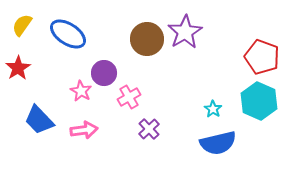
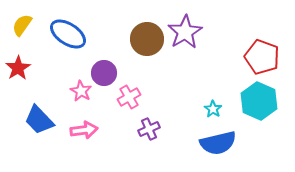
purple cross: rotated 20 degrees clockwise
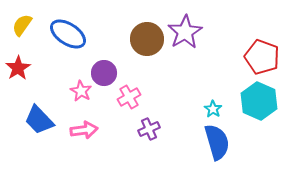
blue semicircle: moved 1 px left, 1 px up; rotated 93 degrees counterclockwise
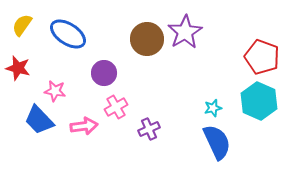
red star: rotated 25 degrees counterclockwise
pink star: moved 26 px left; rotated 20 degrees counterclockwise
pink cross: moved 13 px left, 10 px down
cyan star: moved 1 px up; rotated 24 degrees clockwise
pink arrow: moved 4 px up
blue semicircle: rotated 9 degrees counterclockwise
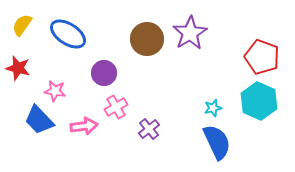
purple star: moved 5 px right, 1 px down
purple cross: rotated 15 degrees counterclockwise
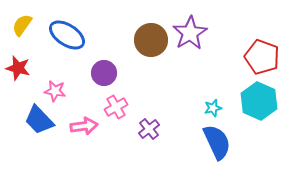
blue ellipse: moved 1 px left, 1 px down
brown circle: moved 4 px right, 1 px down
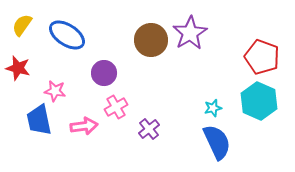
blue trapezoid: rotated 32 degrees clockwise
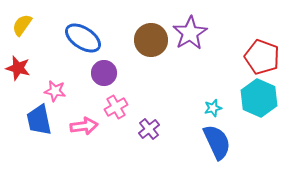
blue ellipse: moved 16 px right, 3 px down
cyan hexagon: moved 3 px up
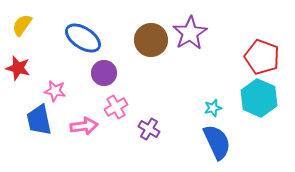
purple cross: rotated 20 degrees counterclockwise
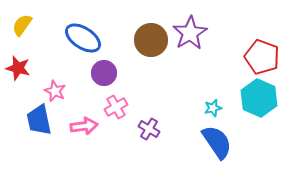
pink star: rotated 15 degrees clockwise
blue semicircle: rotated 9 degrees counterclockwise
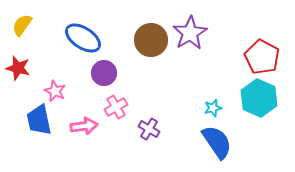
red pentagon: rotated 8 degrees clockwise
